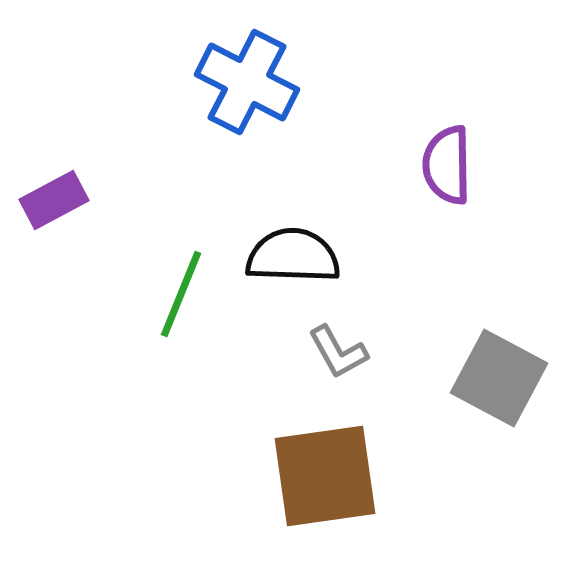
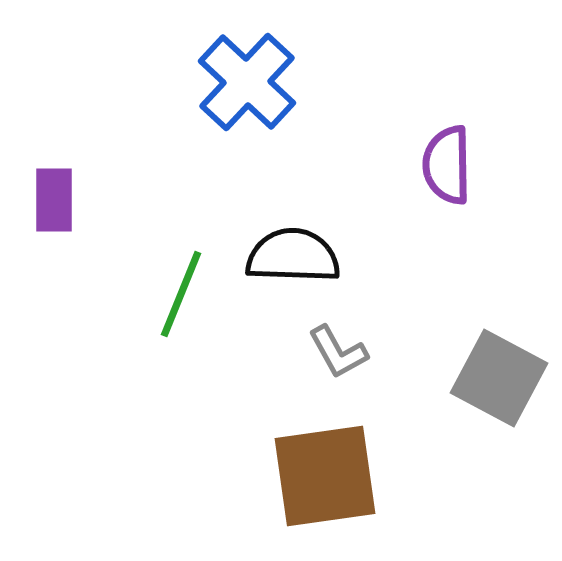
blue cross: rotated 16 degrees clockwise
purple rectangle: rotated 62 degrees counterclockwise
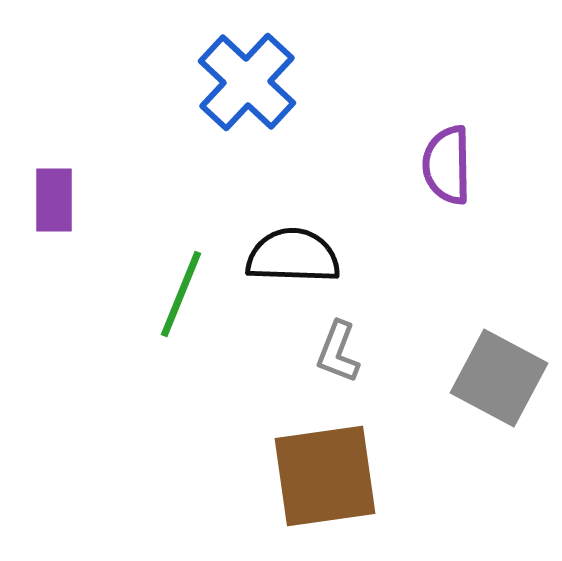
gray L-shape: rotated 50 degrees clockwise
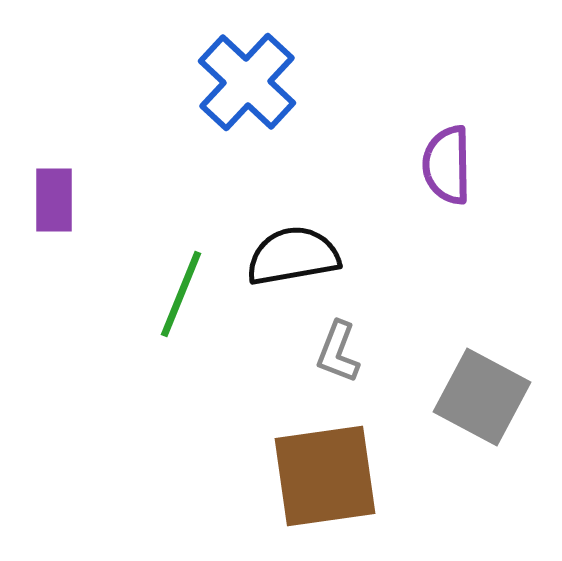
black semicircle: rotated 12 degrees counterclockwise
gray square: moved 17 px left, 19 px down
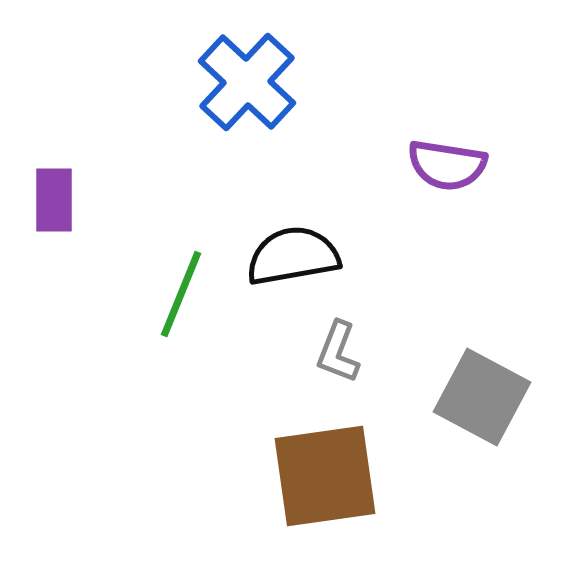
purple semicircle: rotated 80 degrees counterclockwise
